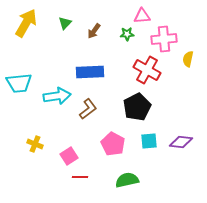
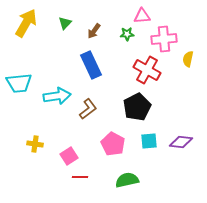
blue rectangle: moved 1 px right, 7 px up; rotated 68 degrees clockwise
yellow cross: rotated 14 degrees counterclockwise
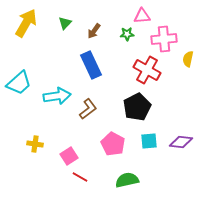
cyan trapezoid: rotated 36 degrees counterclockwise
red line: rotated 28 degrees clockwise
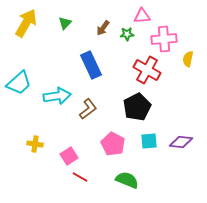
brown arrow: moved 9 px right, 3 px up
green semicircle: rotated 35 degrees clockwise
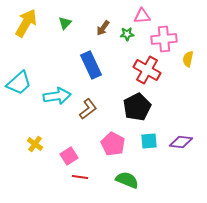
yellow cross: rotated 28 degrees clockwise
red line: rotated 21 degrees counterclockwise
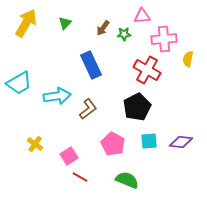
green star: moved 3 px left
cyan trapezoid: rotated 12 degrees clockwise
red line: rotated 21 degrees clockwise
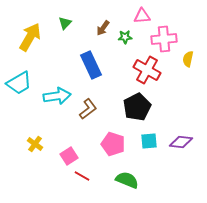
yellow arrow: moved 4 px right, 14 px down
green star: moved 1 px right, 3 px down
pink pentagon: rotated 10 degrees counterclockwise
red line: moved 2 px right, 1 px up
